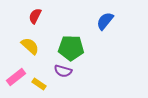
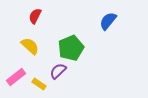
blue semicircle: moved 3 px right
green pentagon: rotated 25 degrees counterclockwise
purple semicircle: moved 5 px left; rotated 120 degrees clockwise
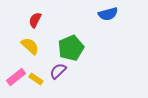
red semicircle: moved 4 px down
blue semicircle: moved 7 px up; rotated 144 degrees counterclockwise
yellow rectangle: moved 3 px left, 5 px up
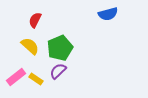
green pentagon: moved 11 px left
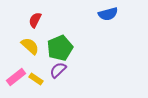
purple semicircle: moved 1 px up
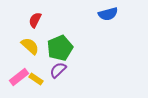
pink rectangle: moved 3 px right
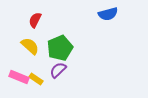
pink rectangle: rotated 60 degrees clockwise
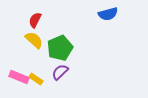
yellow semicircle: moved 4 px right, 6 px up
purple semicircle: moved 2 px right, 2 px down
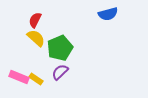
yellow semicircle: moved 2 px right, 2 px up
